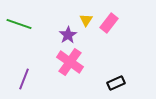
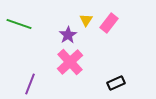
pink cross: rotated 12 degrees clockwise
purple line: moved 6 px right, 5 px down
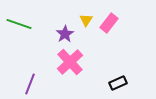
purple star: moved 3 px left, 1 px up
black rectangle: moved 2 px right
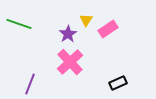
pink rectangle: moved 1 px left, 6 px down; rotated 18 degrees clockwise
purple star: moved 3 px right
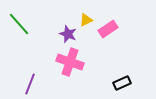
yellow triangle: rotated 32 degrees clockwise
green line: rotated 30 degrees clockwise
purple star: rotated 18 degrees counterclockwise
pink cross: rotated 28 degrees counterclockwise
black rectangle: moved 4 px right
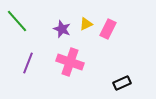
yellow triangle: moved 4 px down
green line: moved 2 px left, 3 px up
pink rectangle: rotated 30 degrees counterclockwise
purple star: moved 6 px left, 5 px up
purple line: moved 2 px left, 21 px up
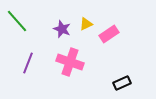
pink rectangle: moved 1 px right, 5 px down; rotated 30 degrees clockwise
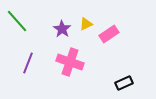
purple star: rotated 12 degrees clockwise
black rectangle: moved 2 px right
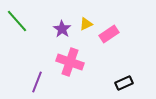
purple line: moved 9 px right, 19 px down
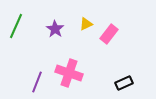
green line: moved 1 px left, 5 px down; rotated 65 degrees clockwise
purple star: moved 7 px left
pink rectangle: rotated 18 degrees counterclockwise
pink cross: moved 1 px left, 11 px down
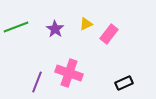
green line: moved 1 px down; rotated 45 degrees clockwise
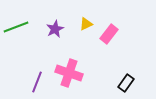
purple star: rotated 12 degrees clockwise
black rectangle: moved 2 px right; rotated 30 degrees counterclockwise
